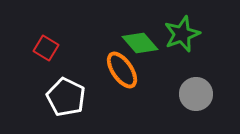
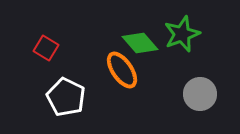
gray circle: moved 4 px right
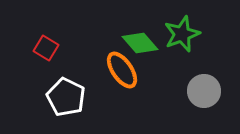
gray circle: moved 4 px right, 3 px up
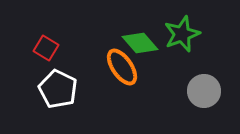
orange ellipse: moved 3 px up
white pentagon: moved 8 px left, 8 px up
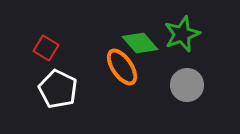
gray circle: moved 17 px left, 6 px up
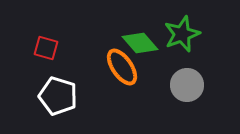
red square: rotated 15 degrees counterclockwise
white pentagon: moved 7 px down; rotated 9 degrees counterclockwise
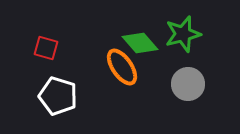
green star: moved 1 px right; rotated 6 degrees clockwise
gray circle: moved 1 px right, 1 px up
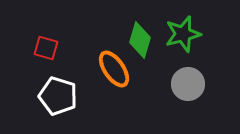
green diamond: moved 3 px up; rotated 57 degrees clockwise
orange ellipse: moved 8 px left, 2 px down
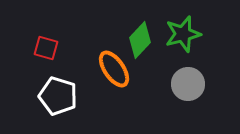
green diamond: rotated 27 degrees clockwise
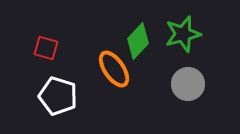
green diamond: moved 2 px left, 1 px down
